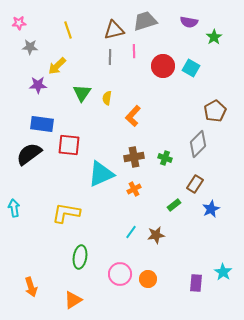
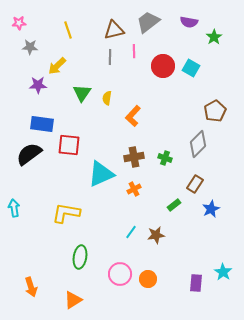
gray trapezoid: moved 3 px right, 1 px down; rotated 20 degrees counterclockwise
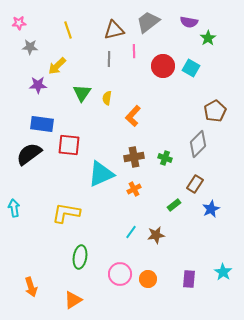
green star: moved 6 px left, 1 px down
gray line: moved 1 px left, 2 px down
purple rectangle: moved 7 px left, 4 px up
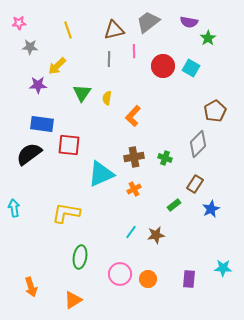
cyan star: moved 4 px up; rotated 30 degrees counterclockwise
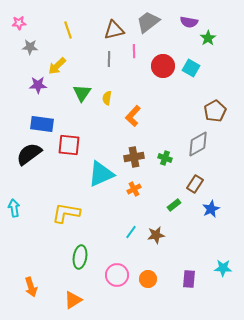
gray diamond: rotated 16 degrees clockwise
pink circle: moved 3 px left, 1 px down
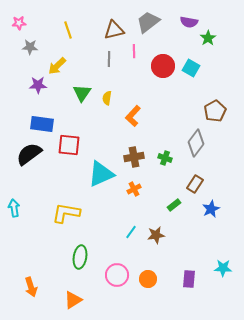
gray diamond: moved 2 px left, 1 px up; rotated 24 degrees counterclockwise
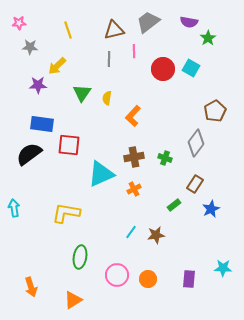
red circle: moved 3 px down
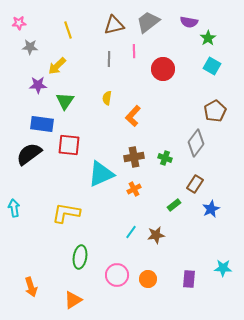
brown triangle: moved 5 px up
cyan square: moved 21 px right, 2 px up
green triangle: moved 17 px left, 8 px down
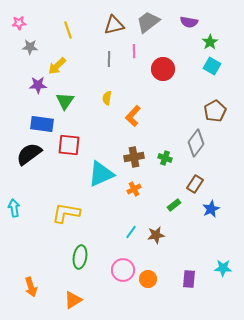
green star: moved 2 px right, 4 px down
pink circle: moved 6 px right, 5 px up
